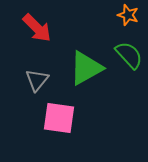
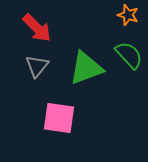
green triangle: rotated 9 degrees clockwise
gray triangle: moved 14 px up
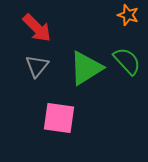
green semicircle: moved 2 px left, 6 px down
green triangle: rotated 12 degrees counterclockwise
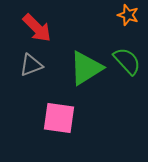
gray triangle: moved 6 px left, 1 px up; rotated 30 degrees clockwise
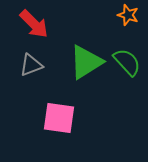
red arrow: moved 3 px left, 4 px up
green semicircle: moved 1 px down
green triangle: moved 6 px up
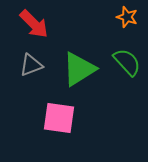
orange star: moved 1 px left, 2 px down
green triangle: moved 7 px left, 7 px down
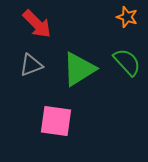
red arrow: moved 3 px right
pink square: moved 3 px left, 3 px down
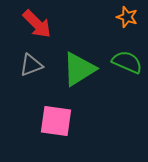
green semicircle: rotated 24 degrees counterclockwise
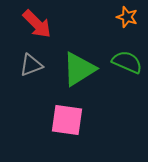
pink square: moved 11 px right, 1 px up
